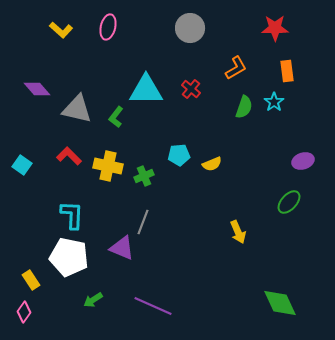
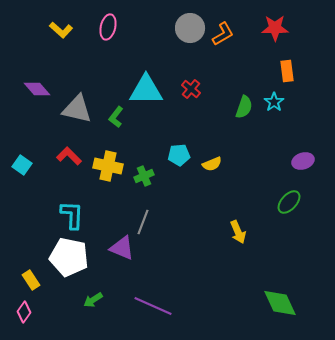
orange L-shape: moved 13 px left, 34 px up
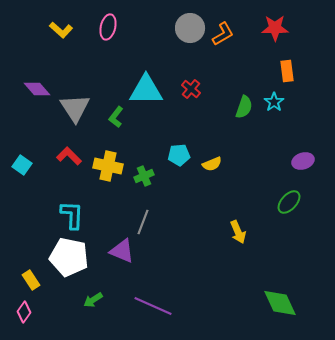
gray triangle: moved 2 px left, 1 px up; rotated 44 degrees clockwise
purple triangle: moved 3 px down
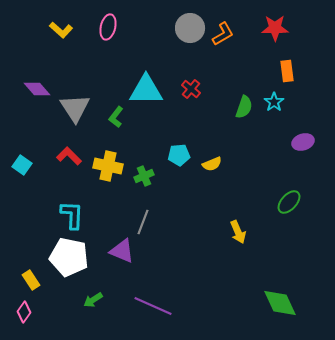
purple ellipse: moved 19 px up
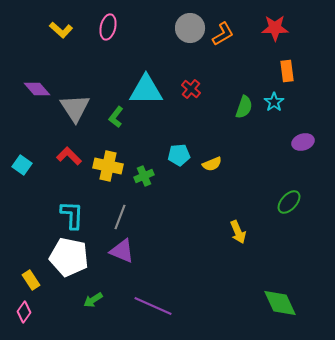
gray line: moved 23 px left, 5 px up
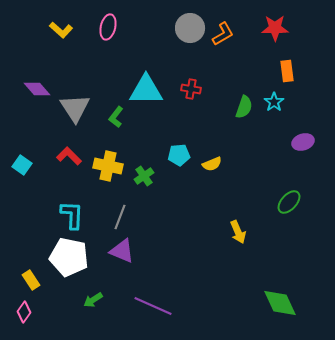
red cross: rotated 30 degrees counterclockwise
green cross: rotated 12 degrees counterclockwise
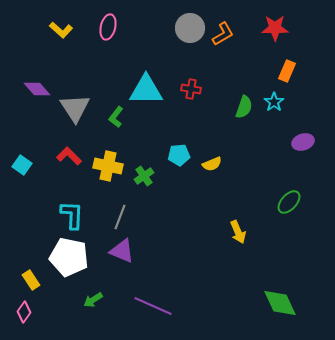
orange rectangle: rotated 30 degrees clockwise
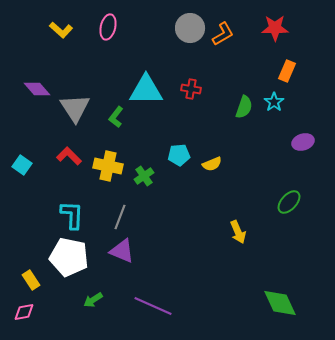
pink diamond: rotated 45 degrees clockwise
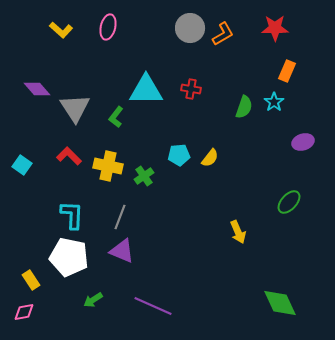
yellow semicircle: moved 2 px left, 6 px up; rotated 30 degrees counterclockwise
